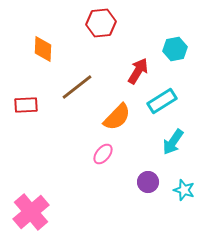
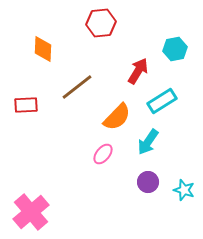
cyan arrow: moved 25 px left
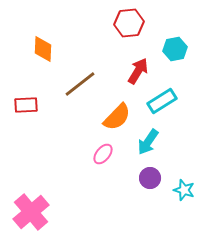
red hexagon: moved 28 px right
brown line: moved 3 px right, 3 px up
purple circle: moved 2 px right, 4 px up
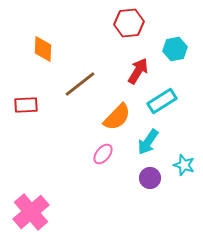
cyan star: moved 25 px up
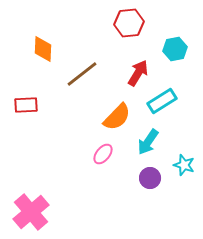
red arrow: moved 2 px down
brown line: moved 2 px right, 10 px up
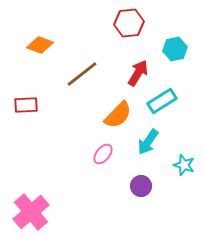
orange diamond: moved 3 px left, 4 px up; rotated 72 degrees counterclockwise
orange semicircle: moved 1 px right, 2 px up
purple circle: moved 9 px left, 8 px down
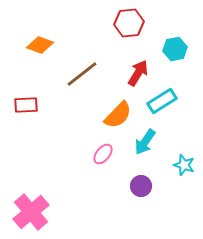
cyan arrow: moved 3 px left
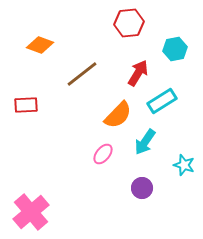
purple circle: moved 1 px right, 2 px down
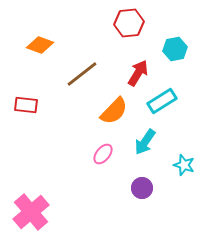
red rectangle: rotated 10 degrees clockwise
orange semicircle: moved 4 px left, 4 px up
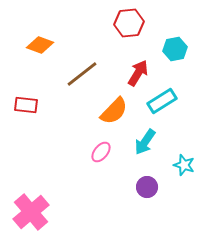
pink ellipse: moved 2 px left, 2 px up
purple circle: moved 5 px right, 1 px up
